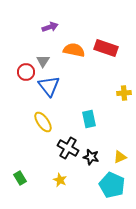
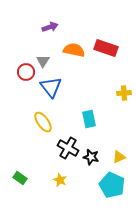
blue triangle: moved 2 px right, 1 px down
yellow triangle: moved 1 px left
green rectangle: rotated 24 degrees counterclockwise
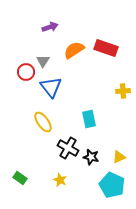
orange semicircle: rotated 45 degrees counterclockwise
yellow cross: moved 1 px left, 2 px up
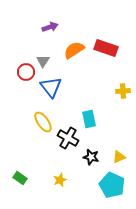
black cross: moved 10 px up
yellow star: rotated 24 degrees clockwise
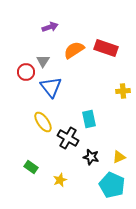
green rectangle: moved 11 px right, 11 px up
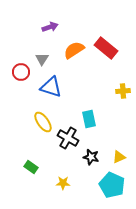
red rectangle: rotated 20 degrees clockwise
gray triangle: moved 1 px left, 2 px up
red circle: moved 5 px left
blue triangle: rotated 35 degrees counterclockwise
yellow star: moved 3 px right, 3 px down; rotated 24 degrees clockwise
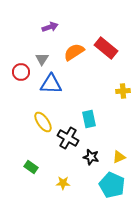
orange semicircle: moved 2 px down
blue triangle: moved 3 px up; rotated 15 degrees counterclockwise
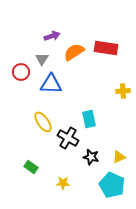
purple arrow: moved 2 px right, 9 px down
red rectangle: rotated 30 degrees counterclockwise
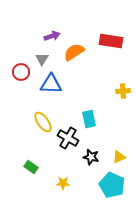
red rectangle: moved 5 px right, 7 px up
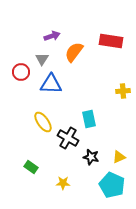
orange semicircle: rotated 20 degrees counterclockwise
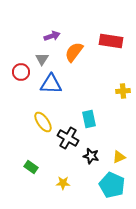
black star: moved 1 px up
